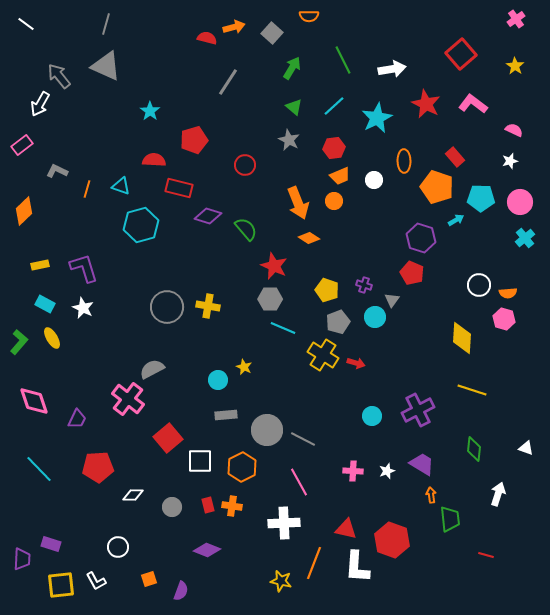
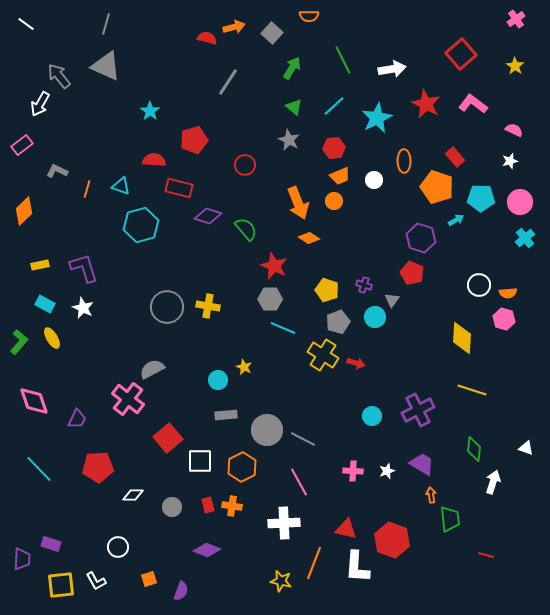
white arrow at (498, 494): moved 5 px left, 12 px up
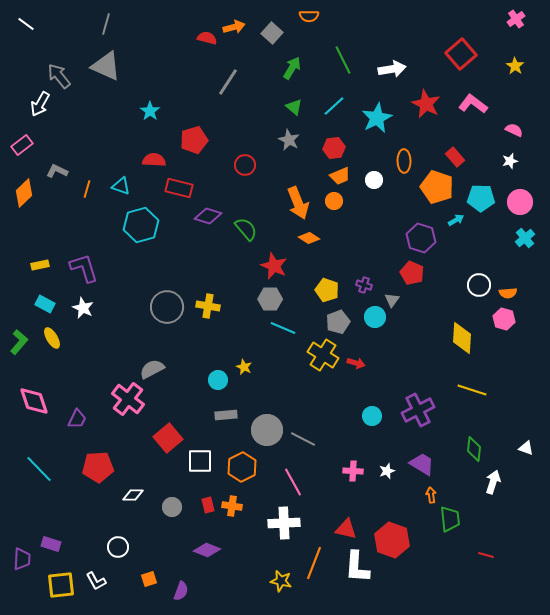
orange diamond at (24, 211): moved 18 px up
pink line at (299, 482): moved 6 px left
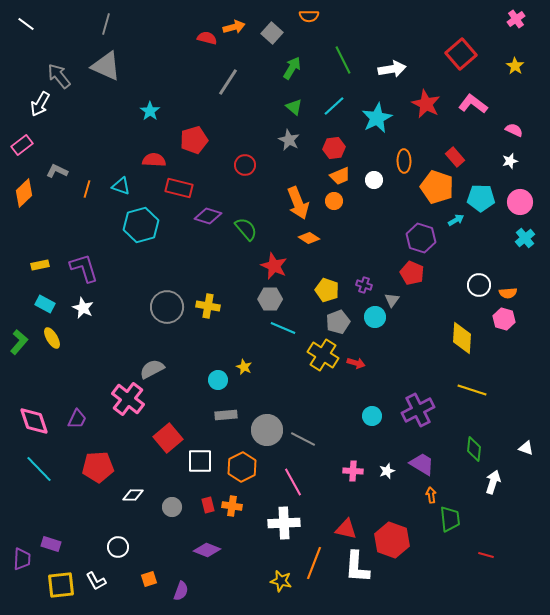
pink diamond at (34, 401): moved 20 px down
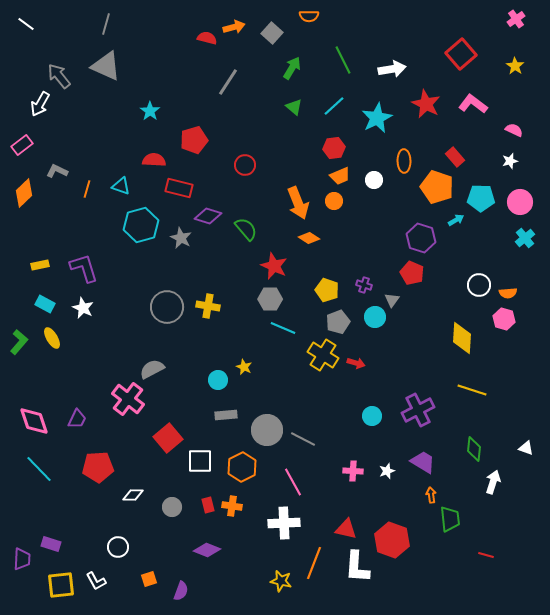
gray star at (289, 140): moved 108 px left, 98 px down
purple trapezoid at (422, 464): moved 1 px right, 2 px up
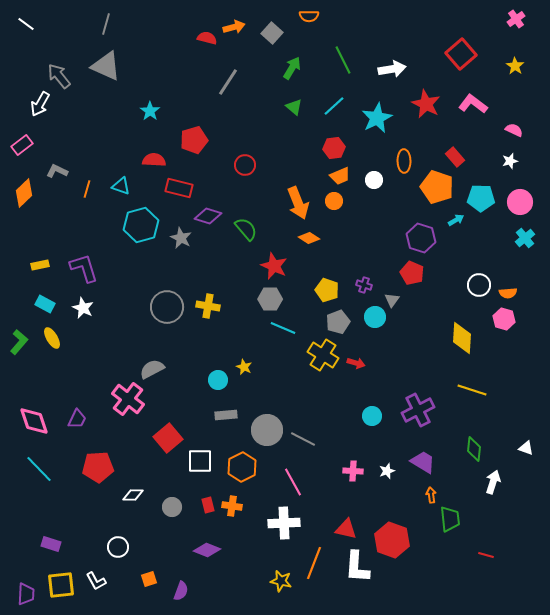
purple trapezoid at (22, 559): moved 4 px right, 35 px down
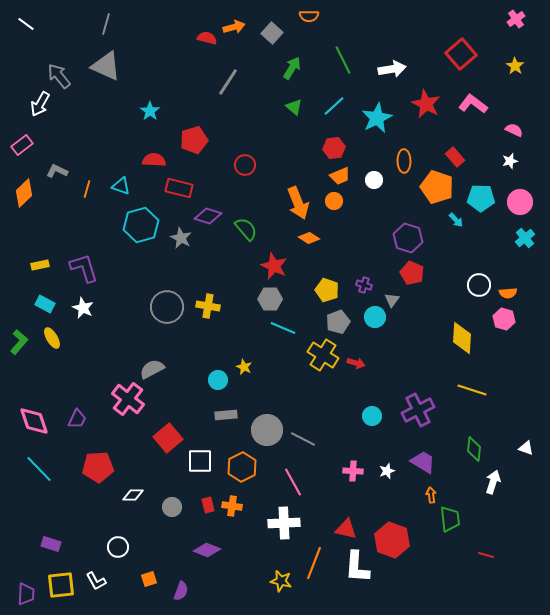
cyan arrow at (456, 220): rotated 77 degrees clockwise
purple hexagon at (421, 238): moved 13 px left
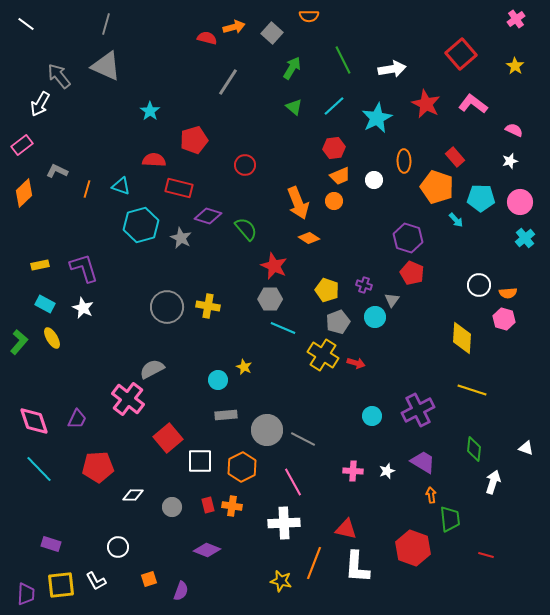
red hexagon at (392, 540): moved 21 px right, 8 px down
